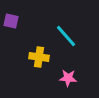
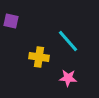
cyan line: moved 2 px right, 5 px down
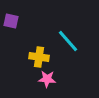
pink star: moved 21 px left, 1 px down
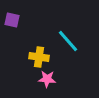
purple square: moved 1 px right, 1 px up
